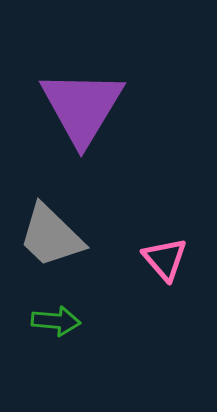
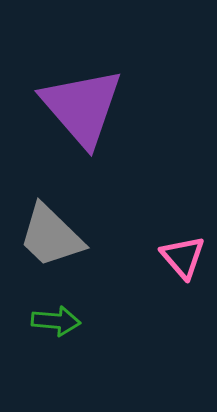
purple triangle: rotated 12 degrees counterclockwise
pink triangle: moved 18 px right, 2 px up
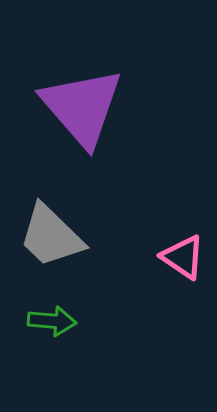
pink triangle: rotated 15 degrees counterclockwise
green arrow: moved 4 px left
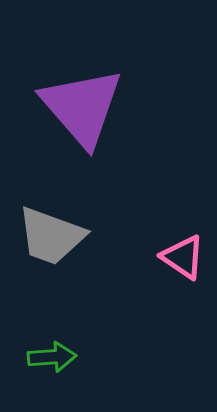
gray trapezoid: rotated 24 degrees counterclockwise
green arrow: moved 36 px down; rotated 9 degrees counterclockwise
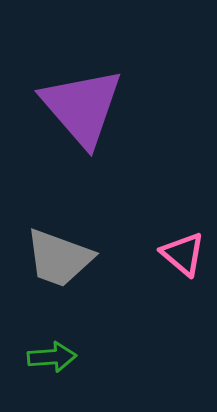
gray trapezoid: moved 8 px right, 22 px down
pink triangle: moved 3 px up; rotated 6 degrees clockwise
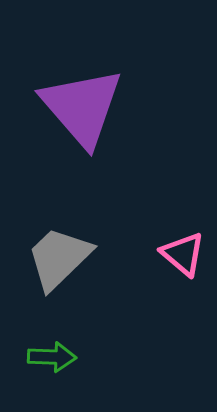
gray trapezoid: rotated 116 degrees clockwise
green arrow: rotated 6 degrees clockwise
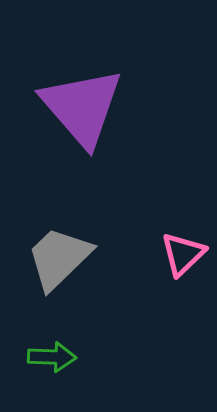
pink triangle: rotated 36 degrees clockwise
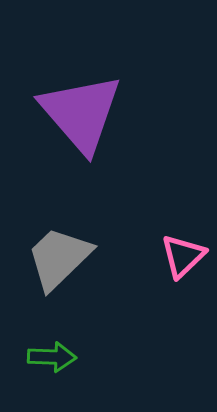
purple triangle: moved 1 px left, 6 px down
pink triangle: moved 2 px down
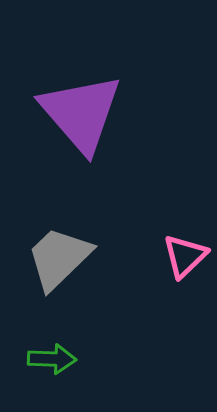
pink triangle: moved 2 px right
green arrow: moved 2 px down
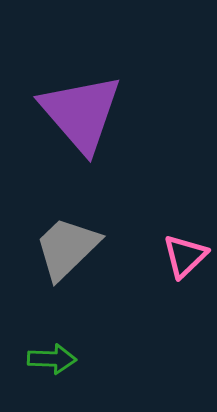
gray trapezoid: moved 8 px right, 10 px up
